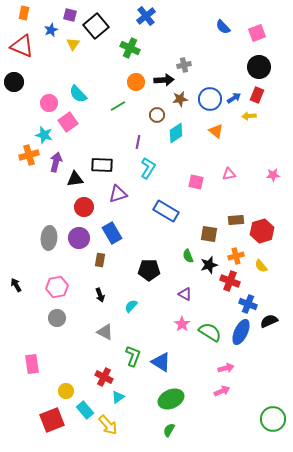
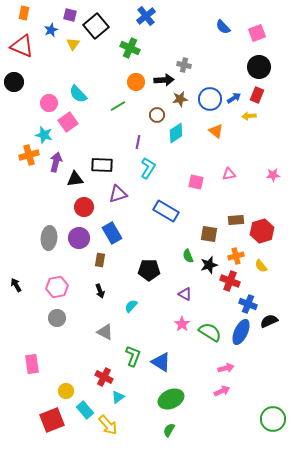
gray cross at (184, 65): rotated 24 degrees clockwise
black arrow at (100, 295): moved 4 px up
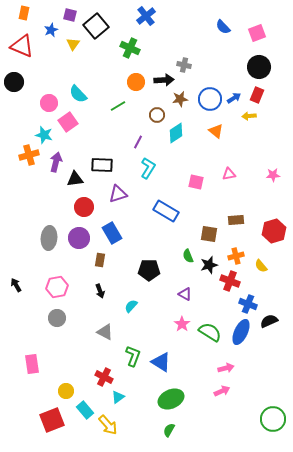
purple line at (138, 142): rotated 16 degrees clockwise
red hexagon at (262, 231): moved 12 px right
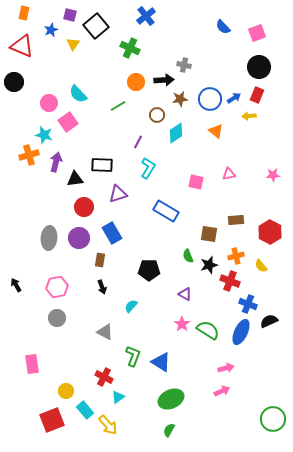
red hexagon at (274, 231): moved 4 px left, 1 px down; rotated 15 degrees counterclockwise
black arrow at (100, 291): moved 2 px right, 4 px up
green semicircle at (210, 332): moved 2 px left, 2 px up
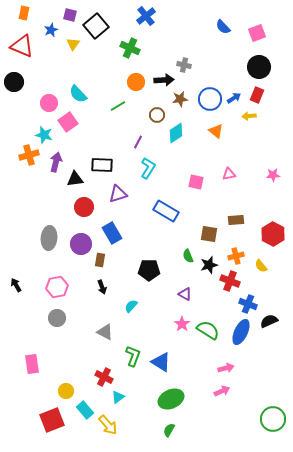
red hexagon at (270, 232): moved 3 px right, 2 px down
purple circle at (79, 238): moved 2 px right, 6 px down
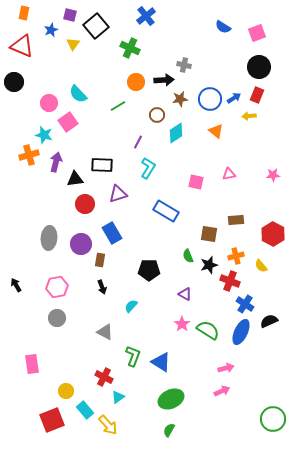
blue semicircle at (223, 27): rotated 14 degrees counterclockwise
red circle at (84, 207): moved 1 px right, 3 px up
blue cross at (248, 304): moved 3 px left; rotated 12 degrees clockwise
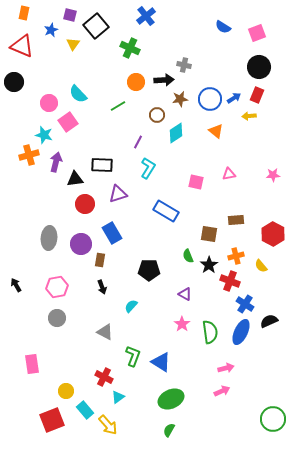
black star at (209, 265): rotated 18 degrees counterclockwise
green semicircle at (208, 330): moved 2 px right, 2 px down; rotated 50 degrees clockwise
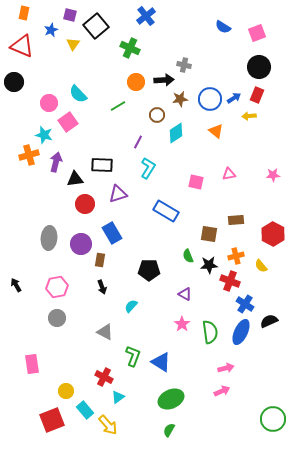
black star at (209, 265): rotated 30 degrees clockwise
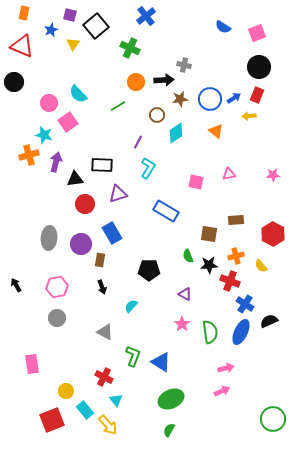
cyan triangle at (118, 397): moved 2 px left, 3 px down; rotated 32 degrees counterclockwise
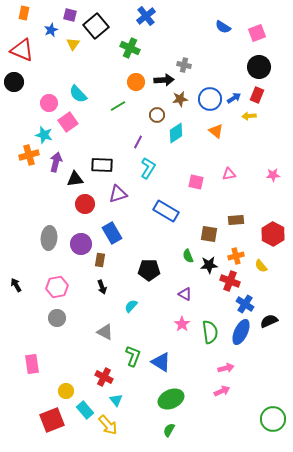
red triangle at (22, 46): moved 4 px down
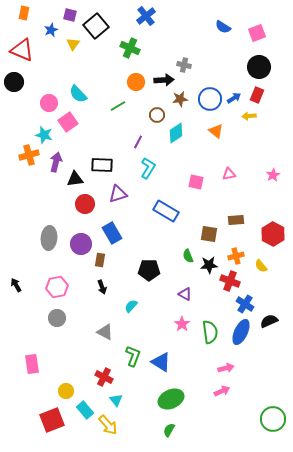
pink star at (273, 175): rotated 24 degrees counterclockwise
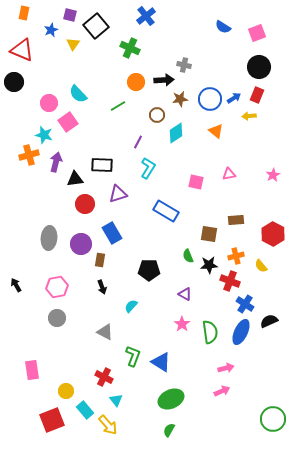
pink rectangle at (32, 364): moved 6 px down
